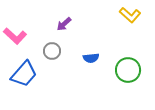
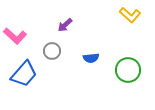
purple arrow: moved 1 px right, 1 px down
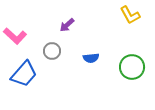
yellow L-shape: rotated 20 degrees clockwise
purple arrow: moved 2 px right
green circle: moved 4 px right, 3 px up
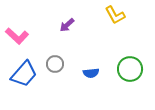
yellow L-shape: moved 15 px left
pink L-shape: moved 2 px right
gray circle: moved 3 px right, 13 px down
blue semicircle: moved 15 px down
green circle: moved 2 px left, 2 px down
